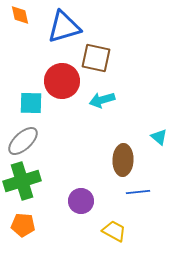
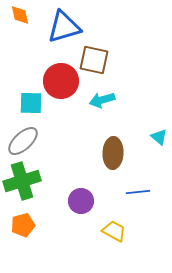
brown square: moved 2 px left, 2 px down
red circle: moved 1 px left
brown ellipse: moved 10 px left, 7 px up
orange pentagon: rotated 20 degrees counterclockwise
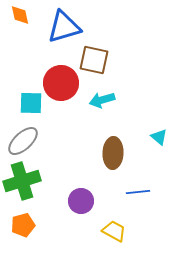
red circle: moved 2 px down
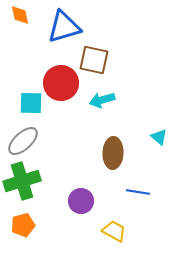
blue line: rotated 15 degrees clockwise
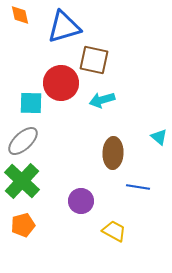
green cross: rotated 30 degrees counterclockwise
blue line: moved 5 px up
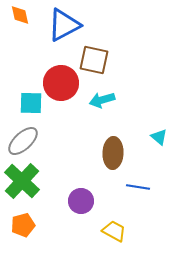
blue triangle: moved 2 px up; rotated 12 degrees counterclockwise
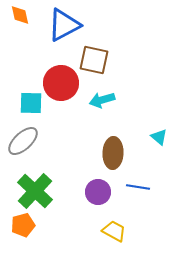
green cross: moved 13 px right, 10 px down
purple circle: moved 17 px right, 9 px up
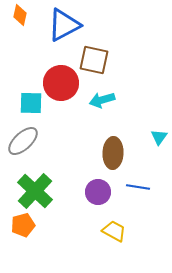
orange diamond: rotated 25 degrees clockwise
cyan triangle: rotated 24 degrees clockwise
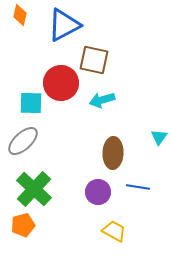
green cross: moved 1 px left, 2 px up
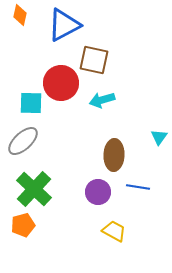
brown ellipse: moved 1 px right, 2 px down
